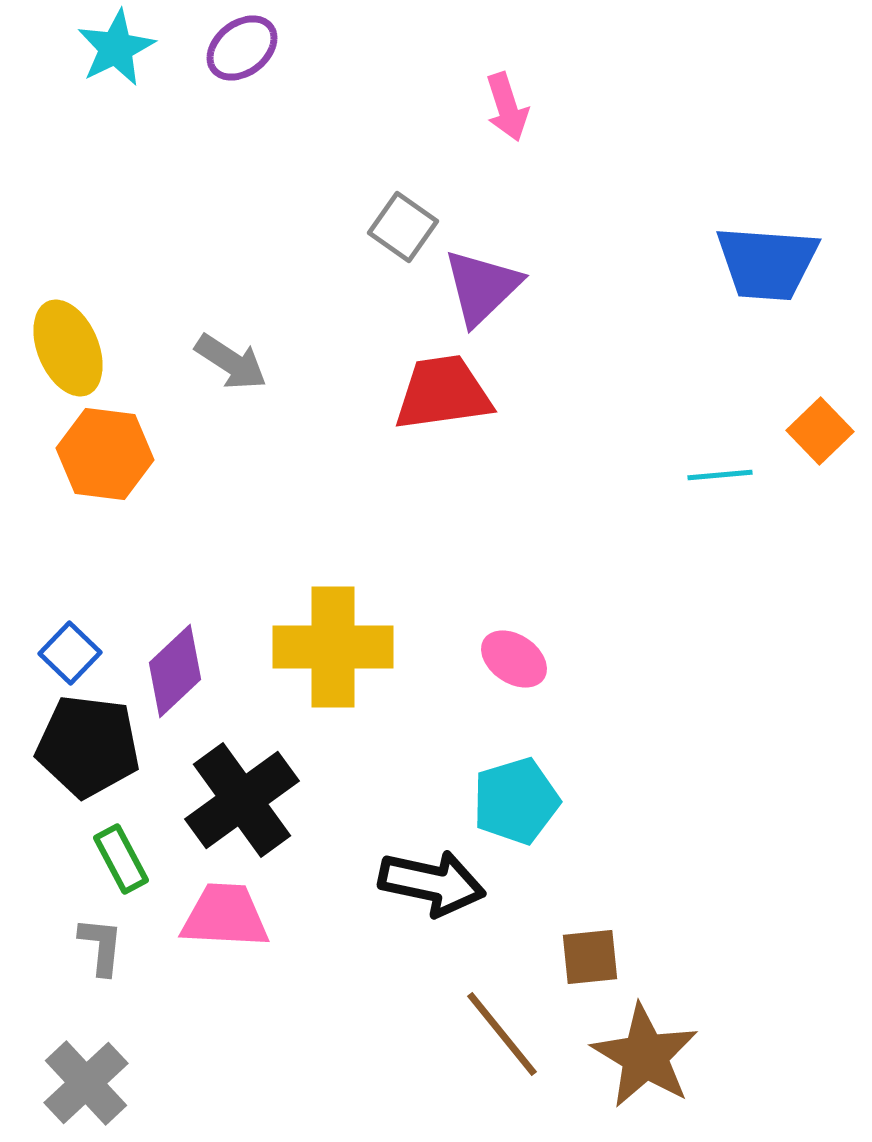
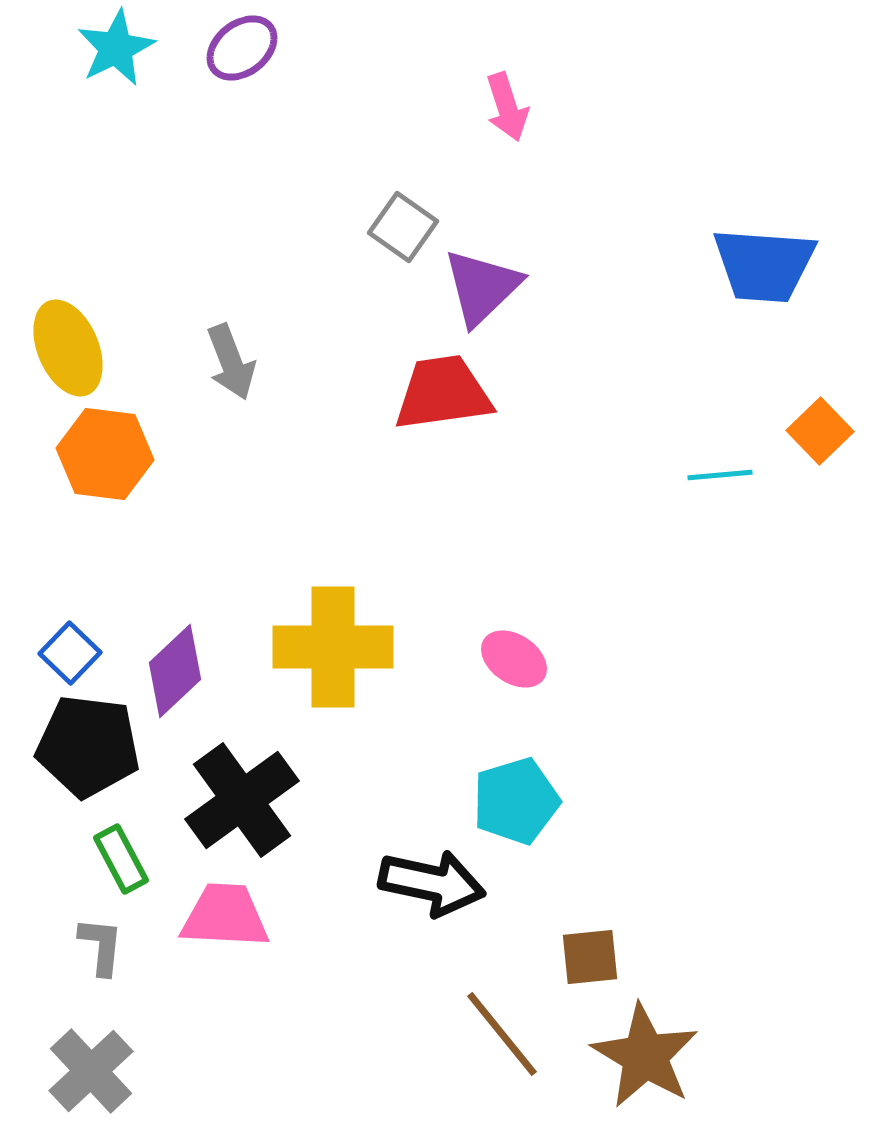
blue trapezoid: moved 3 px left, 2 px down
gray arrow: rotated 36 degrees clockwise
gray cross: moved 5 px right, 12 px up
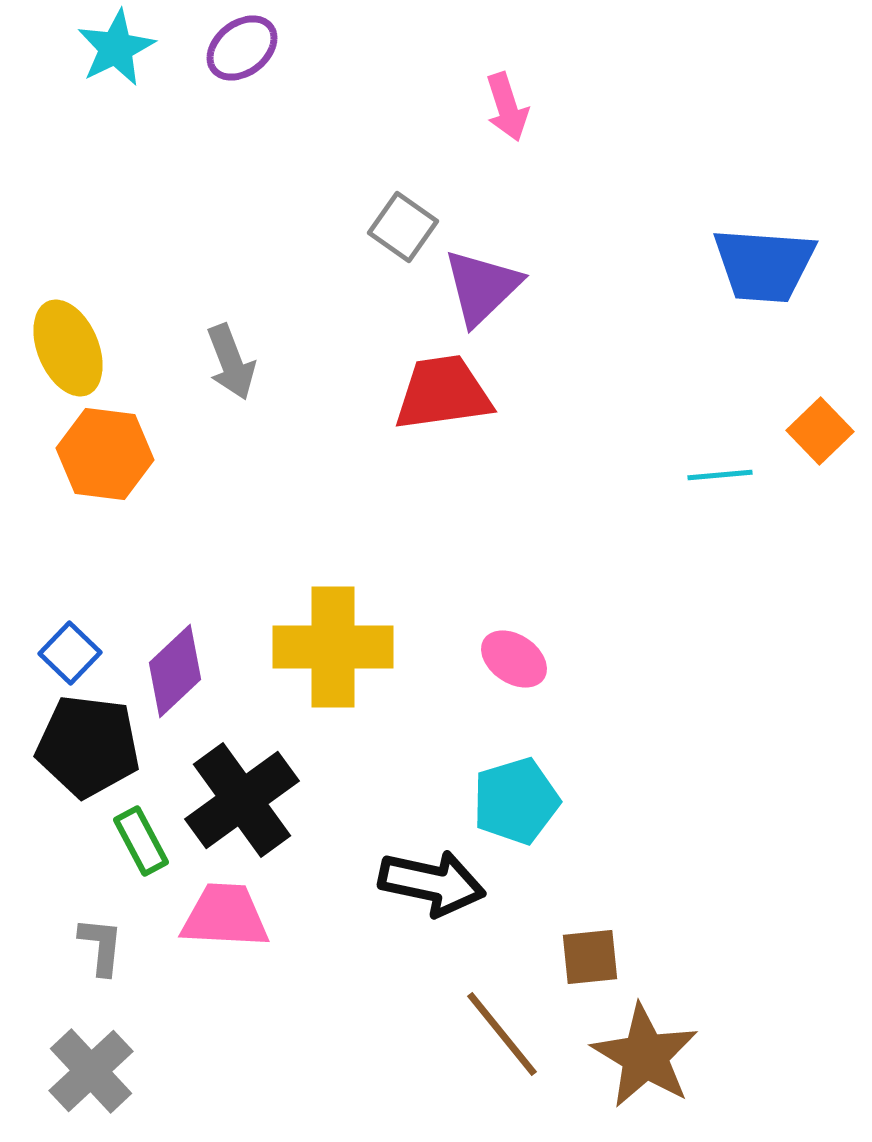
green rectangle: moved 20 px right, 18 px up
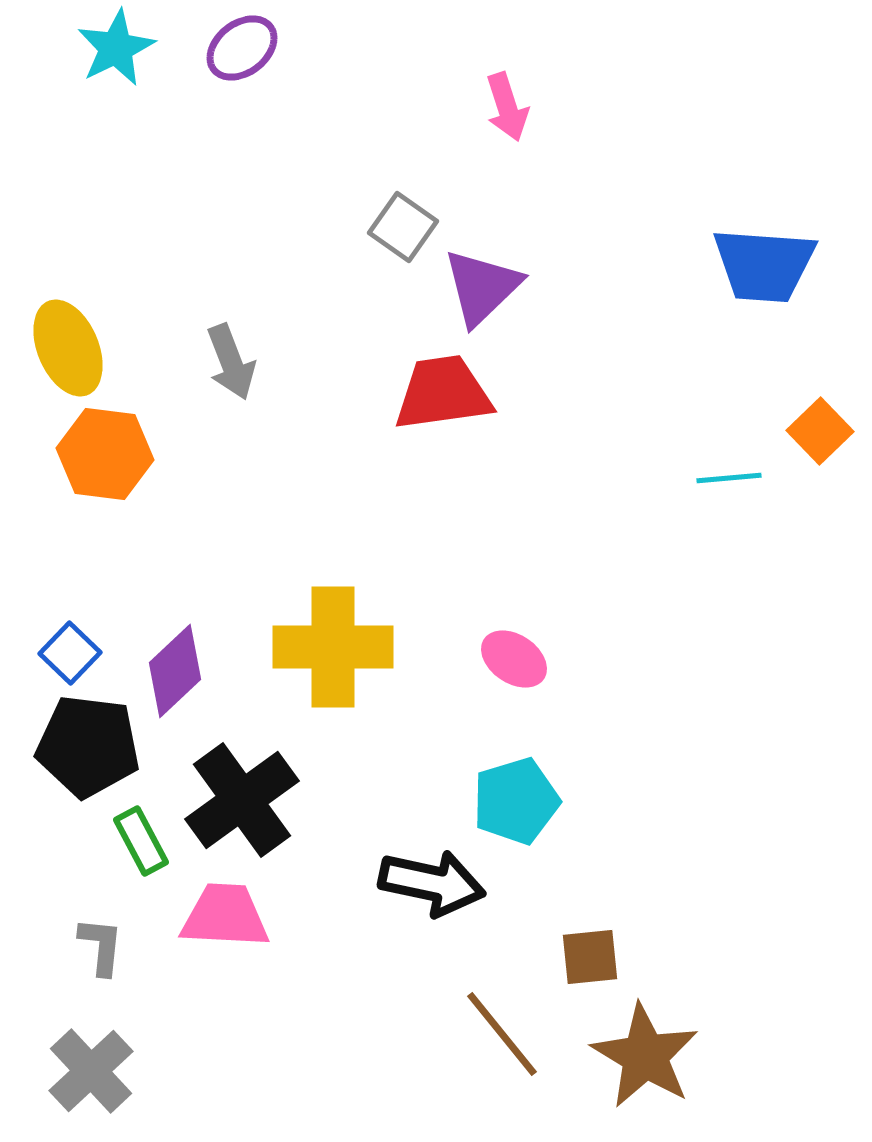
cyan line: moved 9 px right, 3 px down
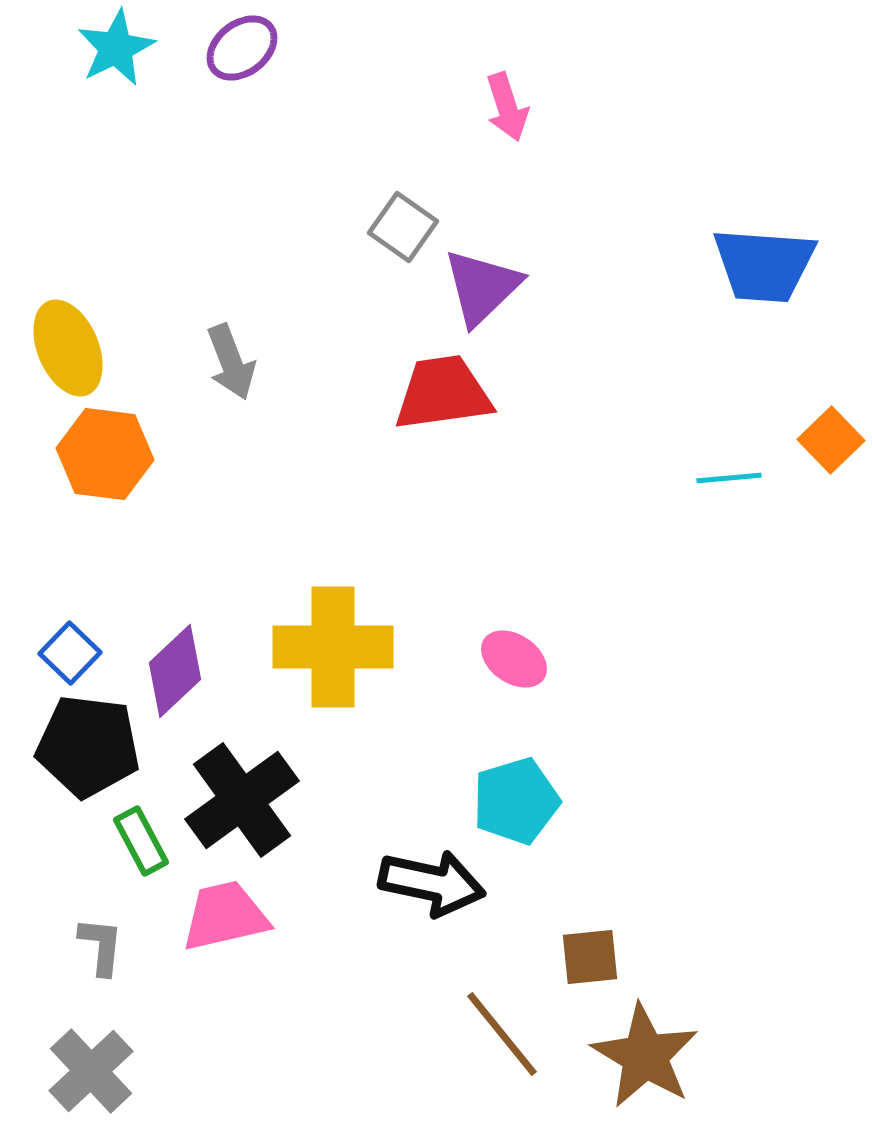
orange square: moved 11 px right, 9 px down
pink trapezoid: rotated 16 degrees counterclockwise
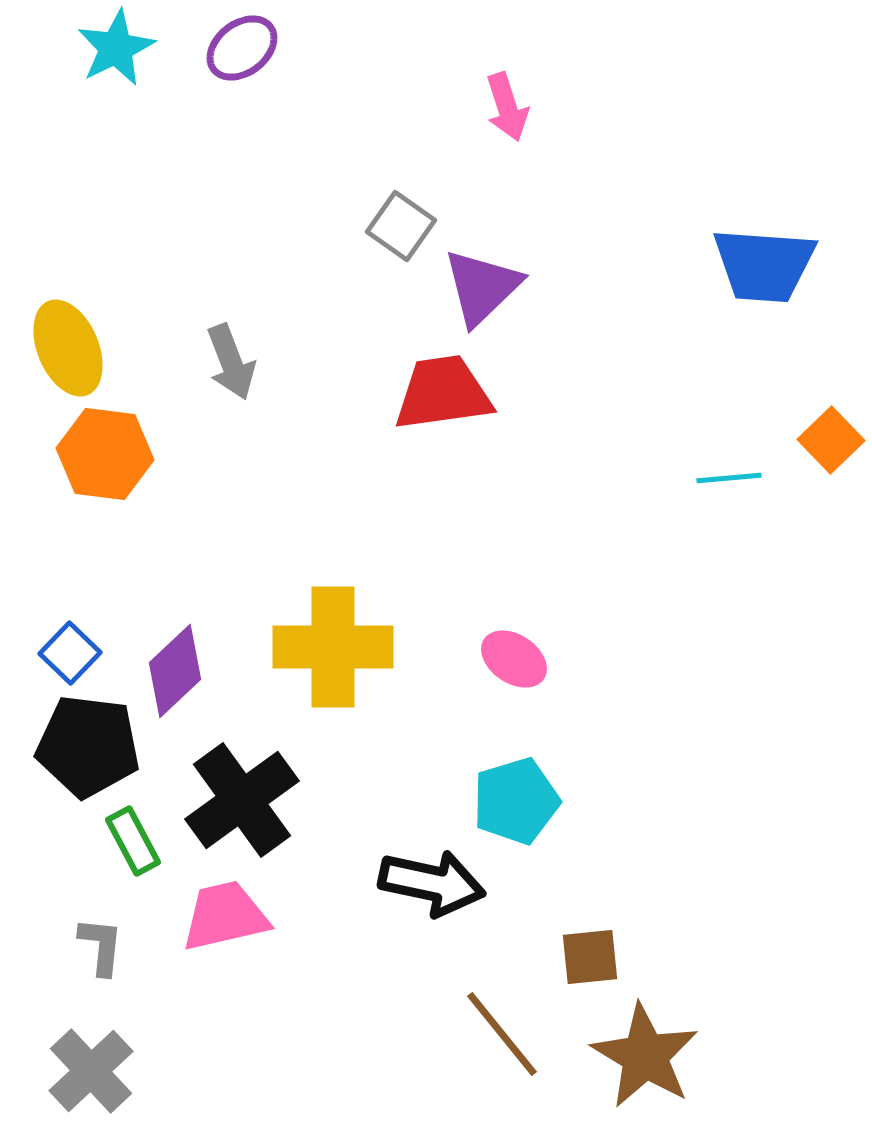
gray square: moved 2 px left, 1 px up
green rectangle: moved 8 px left
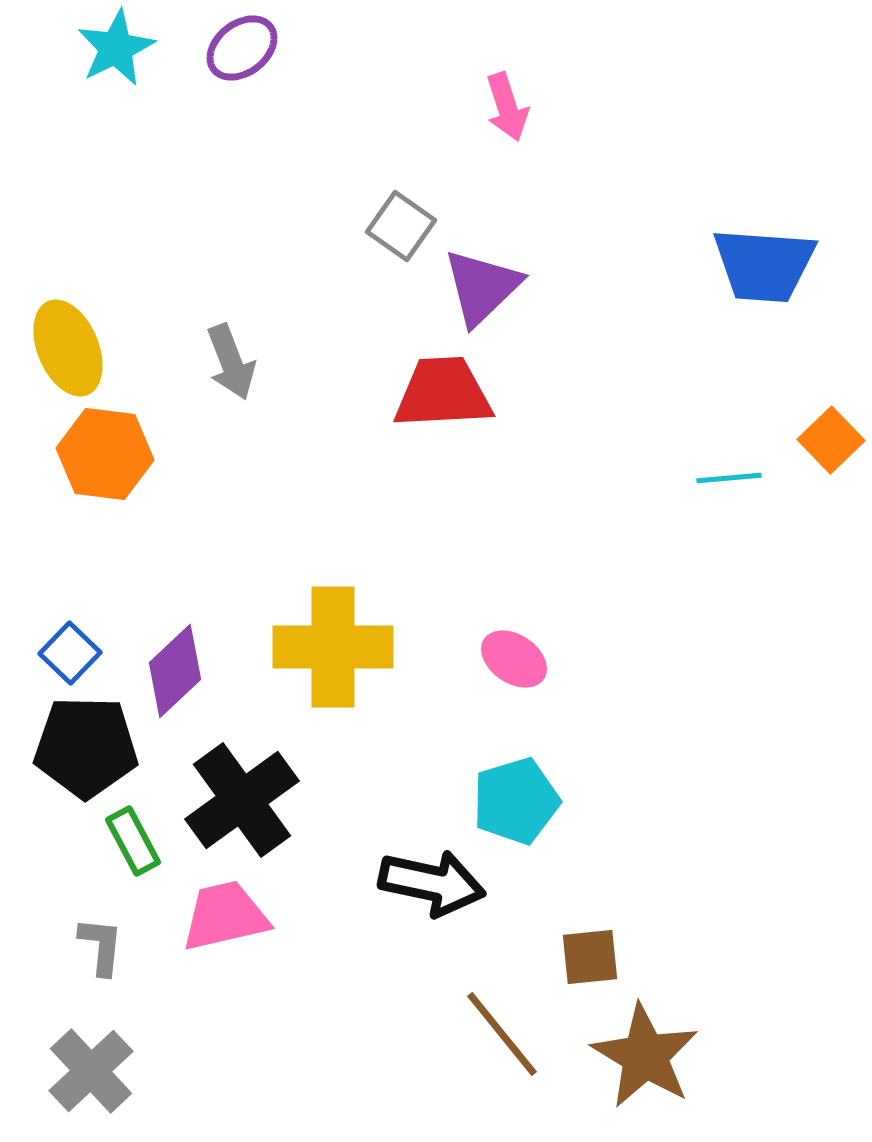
red trapezoid: rotated 5 degrees clockwise
black pentagon: moved 2 px left, 1 px down; rotated 6 degrees counterclockwise
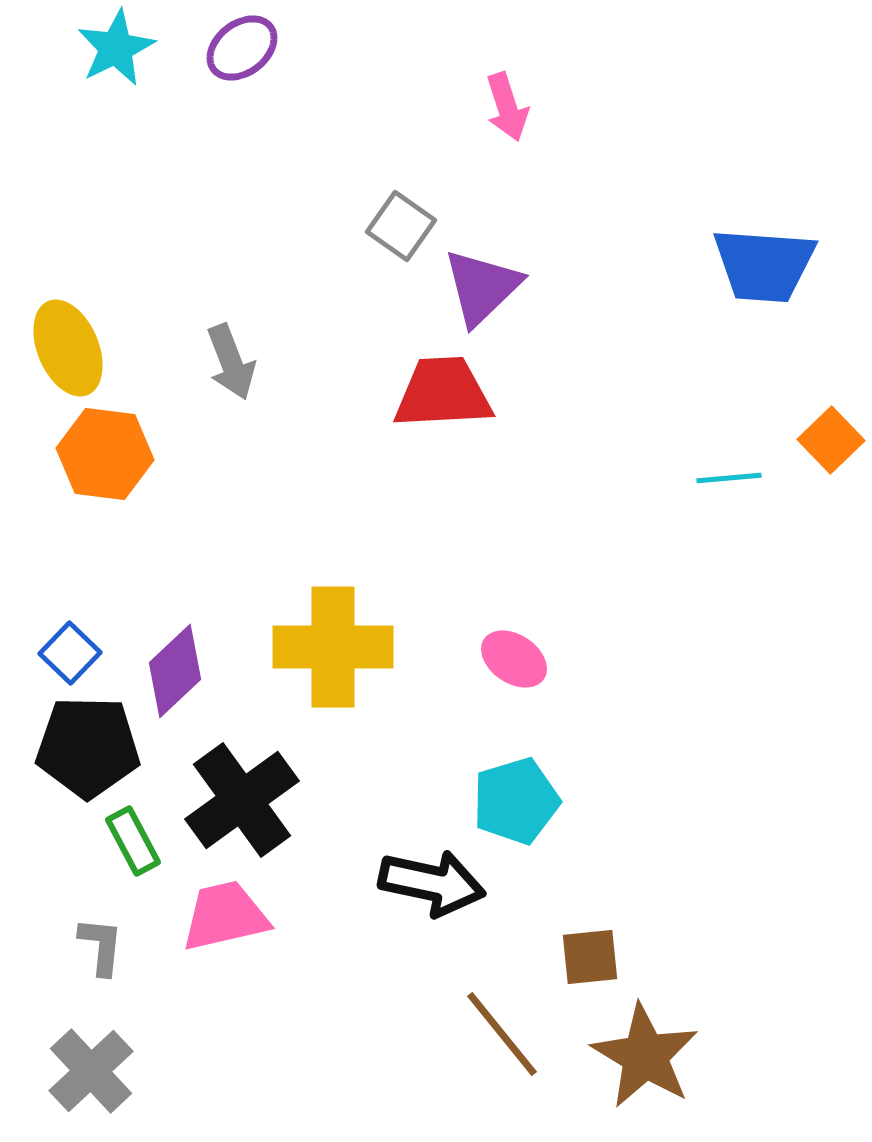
black pentagon: moved 2 px right
